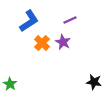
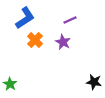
blue L-shape: moved 4 px left, 3 px up
orange cross: moved 7 px left, 3 px up
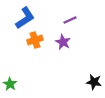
orange cross: rotated 28 degrees clockwise
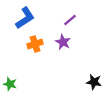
purple line: rotated 16 degrees counterclockwise
orange cross: moved 4 px down
green star: rotated 16 degrees counterclockwise
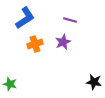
purple line: rotated 56 degrees clockwise
purple star: rotated 21 degrees clockwise
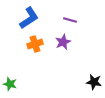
blue L-shape: moved 4 px right
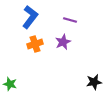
blue L-shape: moved 1 px right, 1 px up; rotated 20 degrees counterclockwise
black star: rotated 21 degrees counterclockwise
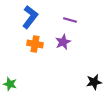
orange cross: rotated 28 degrees clockwise
